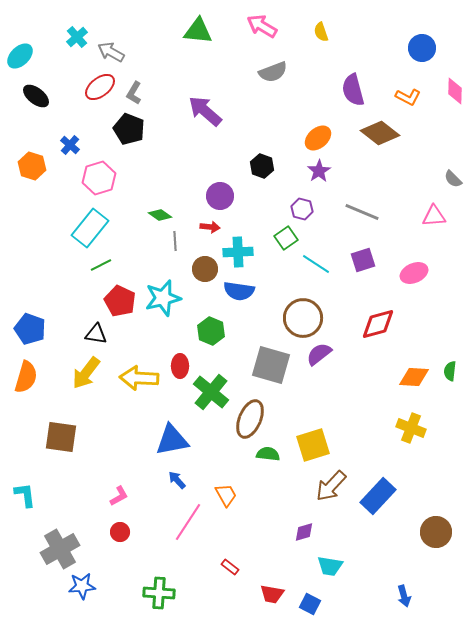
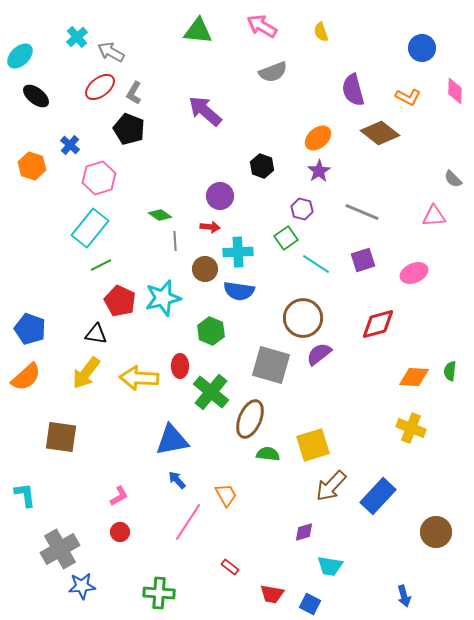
orange semicircle at (26, 377): rotated 32 degrees clockwise
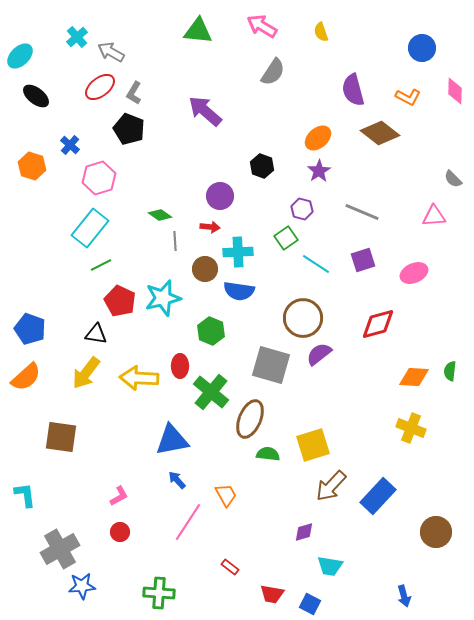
gray semicircle at (273, 72): rotated 36 degrees counterclockwise
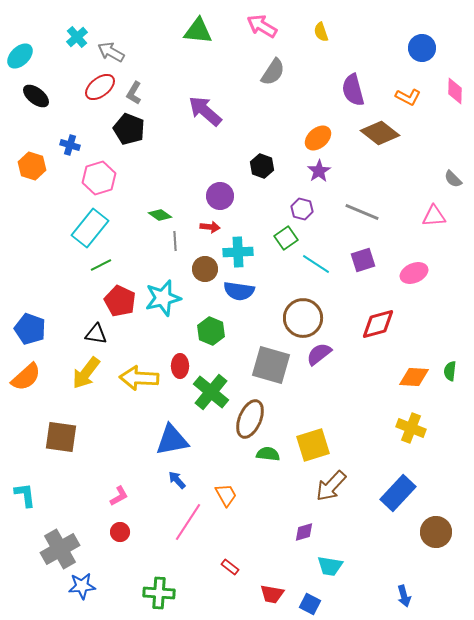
blue cross at (70, 145): rotated 24 degrees counterclockwise
blue rectangle at (378, 496): moved 20 px right, 3 px up
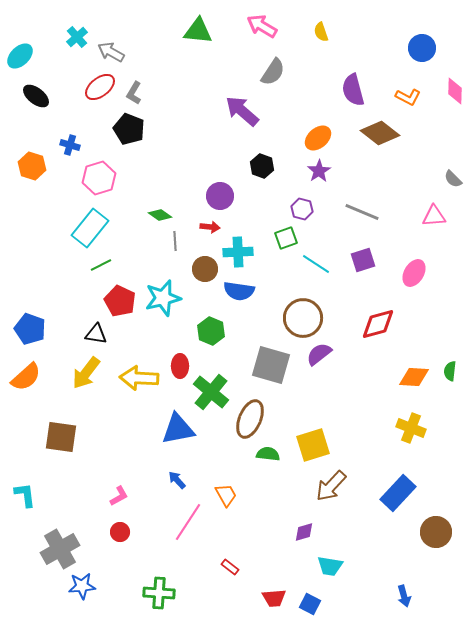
purple arrow at (205, 111): moved 37 px right
green square at (286, 238): rotated 15 degrees clockwise
pink ellipse at (414, 273): rotated 36 degrees counterclockwise
blue triangle at (172, 440): moved 6 px right, 11 px up
red trapezoid at (272, 594): moved 2 px right, 4 px down; rotated 15 degrees counterclockwise
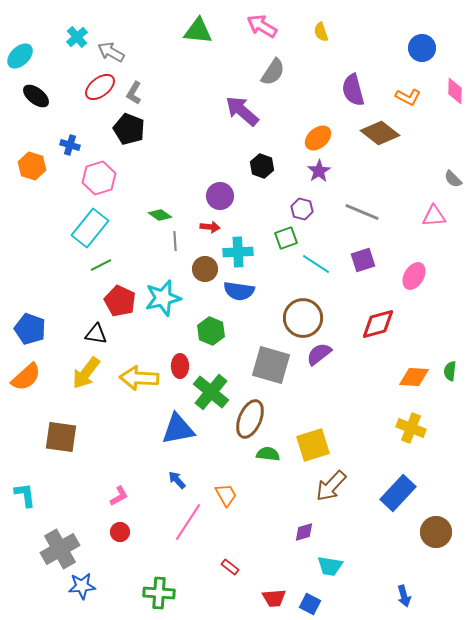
pink ellipse at (414, 273): moved 3 px down
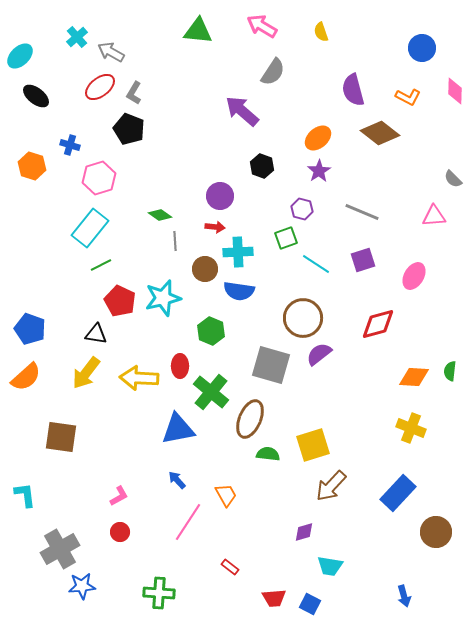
red arrow at (210, 227): moved 5 px right
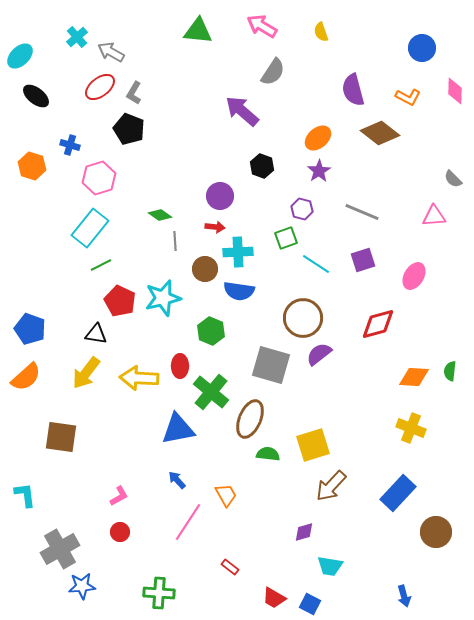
red trapezoid at (274, 598): rotated 35 degrees clockwise
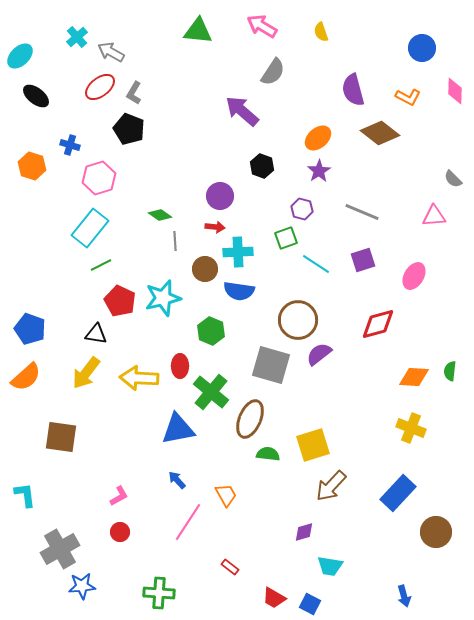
brown circle at (303, 318): moved 5 px left, 2 px down
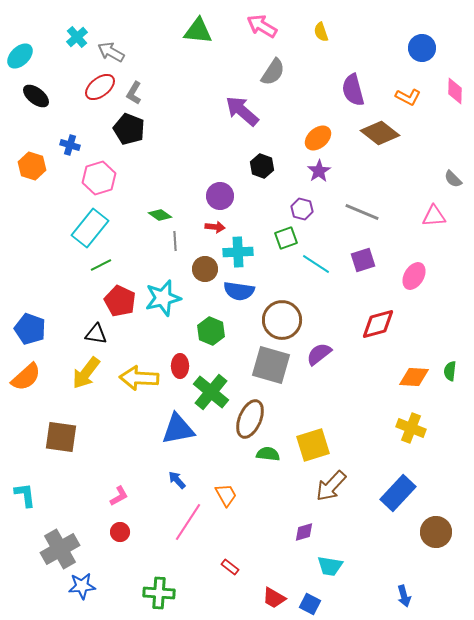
brown circle at (298, 320): moved 16 px left
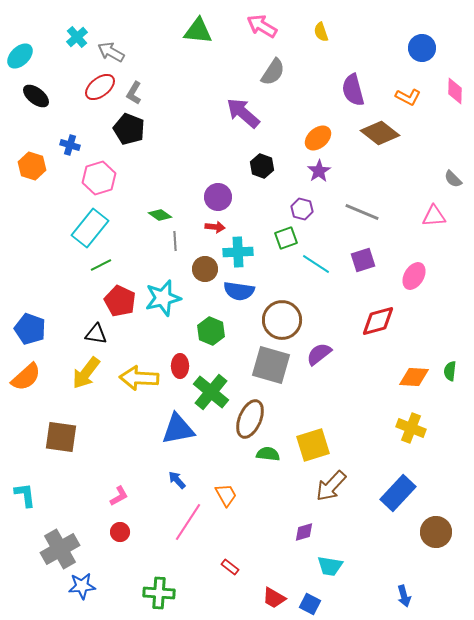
purple arrow at (242, 111): moved 1 px right, 2 px down
purple circle at (220, 196): moved 2 px left, 1 px down
red diamond at (378, 324): moved 3 px up
